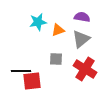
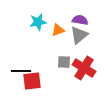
purple semicircle: moved 2 px left, 3 px down
gray triangle: moved 2 px left, 4 px up
gray square: moved 8 px right, 3 px down
red cross: moved 1 px left, 1 px up
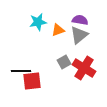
gray square: rotated 32 degrees counterclockwise
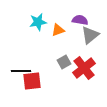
gray triangle: moved 11 px right
red cross: rotated 20 degrees clockwise
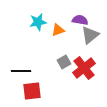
red square: moved 10 px down
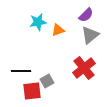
purple semicircle: moved 6 px right, 5 px up; rotated 126 degrees clockwise
gray square: moved 17 px left, 19 px down
